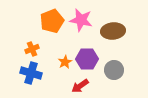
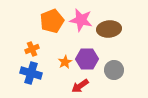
brown ellipse: moved 4 px left, 2 px up
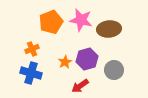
orange pentagon: moved 1 px left, 1 px down
purple hexagon: rotated 15 degrees counterclockwise
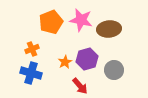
red arrow: rotated 96 degrees counterclockwise
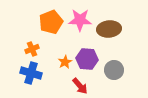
pink star: moved 1 px left; rotated 10 degrees counterclockwise
purple hexagon: rotated 20 degrees clockwise
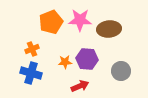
orange star: rotated 24 degrees clockwise
gray circle: moved 7 px right, 1 px down
red arrow: rotated 72 degrees counterclockwise
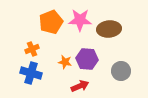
orange star: rotated 16 degrees clockwise
